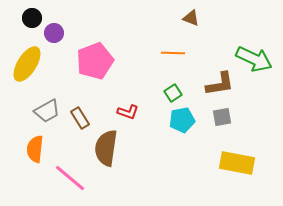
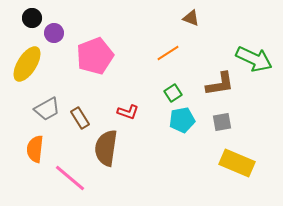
orange line: moved 5 px left; rotated 35 degrees counterclockwise
pink pentagon: moved 5 px up
gray trapezoid: moved 2 px up
gray square: moved 5 px down
yellow rectangle: rotated 12 degrees clockwise
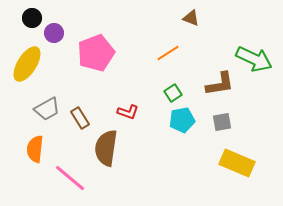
pink pentagon: moved 1 px right, 3 px up
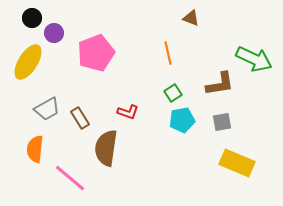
orange line: rotated 70 degrees counterclockwise
yellow ellipse: moved 1 px right, 2 px up
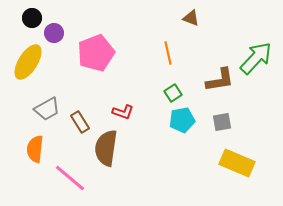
green arrow: moved 2 px right, 1 px up; rotated 72 degrees counterclockwise
brown L-shape: moved 4 px up
red L-shape: moved 5 px left
brown rectangle: moved 4 px down
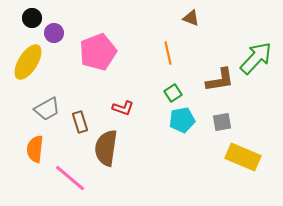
pink pentagon: moved 2 px right, 1 px up
red L-shape: moved 4 px up
brown rectangle: rotated 15 degrees clockwise
yellow rectangle: moved 6 px right, 6 px up
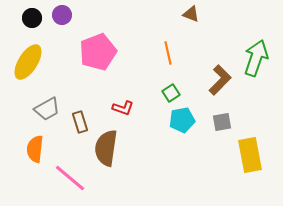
brown triangle: moved 4 px up
purple circle: moved 8 px right, 18 px up
green arrow: rotated 24 degrees counterclockwise
brown L-shape: rotated 36 degrees counterclockwise
green square: moved 2 px left
yellow rectangle: moved 7 px right, 2 px up; rotated 56 degrees clockwise
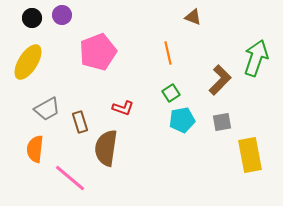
brown triangle: moved 2 px right, 3 px down
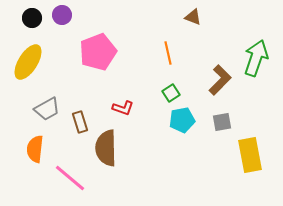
brown semicircle: rotated 9 degrees counterclockwise
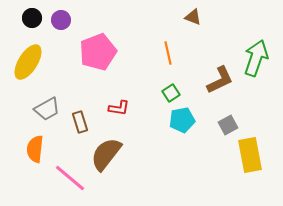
purple circle: moved 1 px left, 5 px down
brown L-shape: rotated 20 degrees clockwise
red L-shape: moved 4 px left; rotated 10 degrees counterclockwise
gray square: moved 6 px right, 3 px down; rotated 18 degrees counterclockwise
brown semicircle: moved 6 px down; rotated 39 degrees clockwise
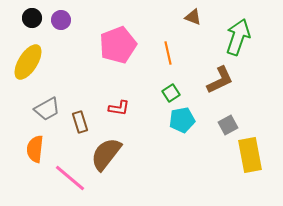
pink pentagon: moved 20 px right, 7 px up
green arrow: moved 18 px left, 21 px up
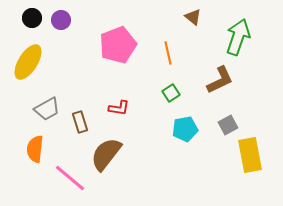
brown triangle: rotated 18 degrees clockwise
cyan pentagon: moved 3 px right, 9 px down
